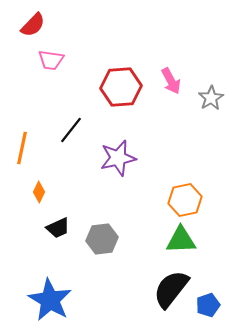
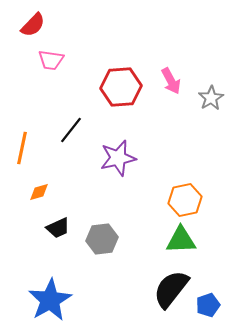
orange diamond: rotated 50 degrees clockwise
blue star: rotated 12 degrees clockwise
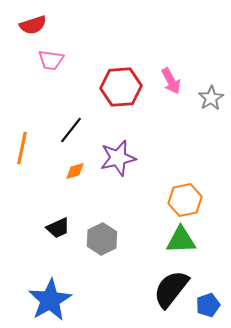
red semicircle: rotated 28 degrees clockwise
orange diamond: moved 36 px right, 21 px up
gray hexagon: rotated 20 degrees counterclockwise
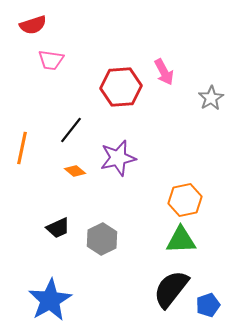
pink arrow: moved 7 px left, 9 px up
orange diamond: rotated 55 degrees clockwise
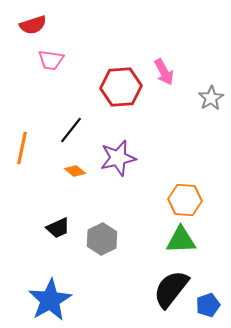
orange hexagon: rotated 16 degrees clockwise
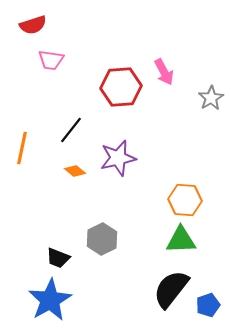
black trapezoid: moved 30 px down; rotated 45 degrees clockwise
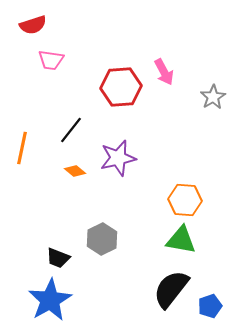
gray star: moved 2 px right, 1 px up
green triangle: rotated 12 degrees clockwise
blue pentagon: moved 2 px right, 1 px down
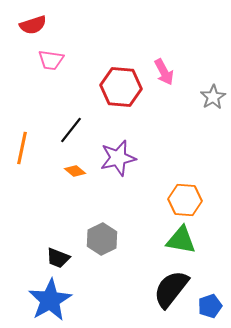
red hexagon: rotated 9 degrees clockwise
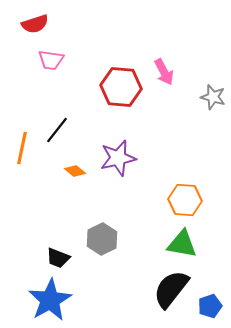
red semicircle: moved 2 px right, 1 px up
gray star: rotated 25 degrees counterclockwise
black line: moved 14 px left
green triangle: moved 1 px right, 4 px down
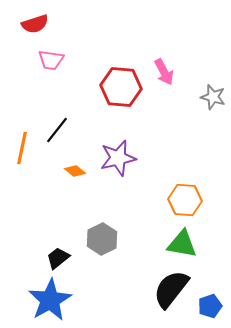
black trapezoid: rotated 120 degrees clockwise
